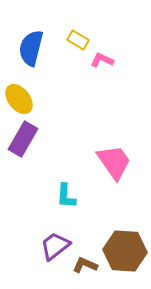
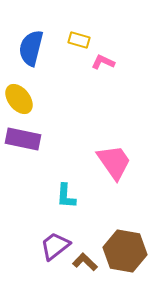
yellow rectangle: moved 1 px right; rotated 15 degrees counterclockwise
pink L-shape: moved 1 px right, 2 px down
purple rectangle: rotated 72 degrees clockwise
brown hexagon: rotated 6 degrees clockwise
brown L-shape: moved 3 px up; rotated 20 degrees clockwise
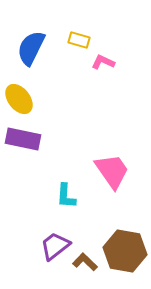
blue semicircle: rotated 12 degrees clockwise
pink trapezoid: moved 2 px left, 9 px down
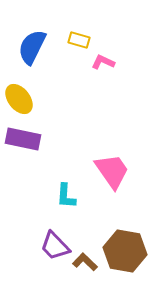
blue semicircle: moved 1 px right, 1 px up
purple trapezoid: rotated 96 degrees counterclockwise
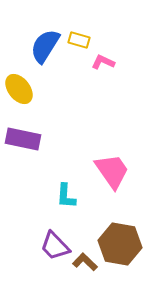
blue semicircle: moved 13 px right, 1 px up; rotated 6 degrees clockwise
yellow ellipse: moved 10 px up
brown hexagon: moved 5 px left, 7 px up
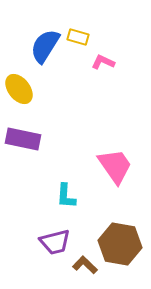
yellow rectangle: moved 1 px left, 3 px up
pink trapezoid: moved 3 px right, 5 px up
purple trapezoid: moved 4 px up; rotated 60 degrees counterclockwise
brown L-shape: moved 3 px down
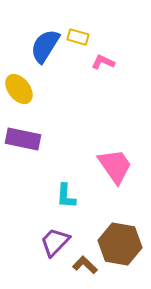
purple trapezoid: rotated 148 degrees clockwise
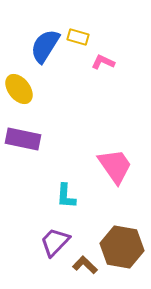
brown hexagon: moved 2 px right, 3 px down
